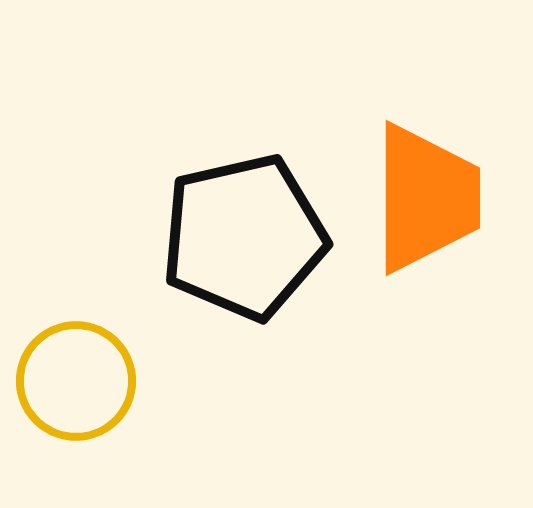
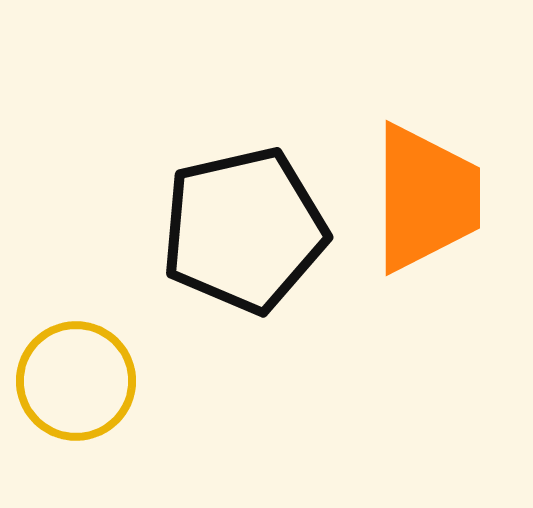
black pentagon: moved 7 px up
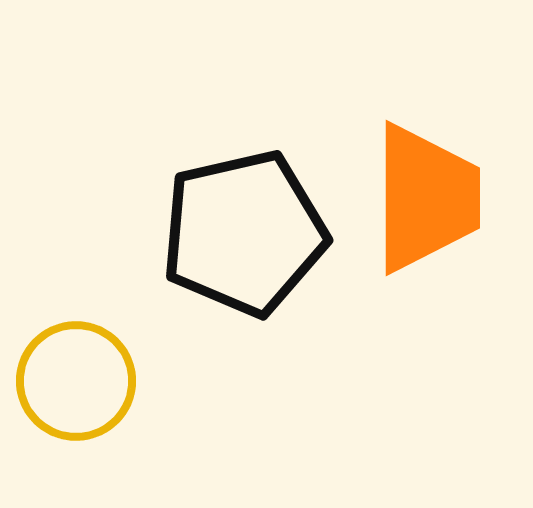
black pentagon: moved 3 px down
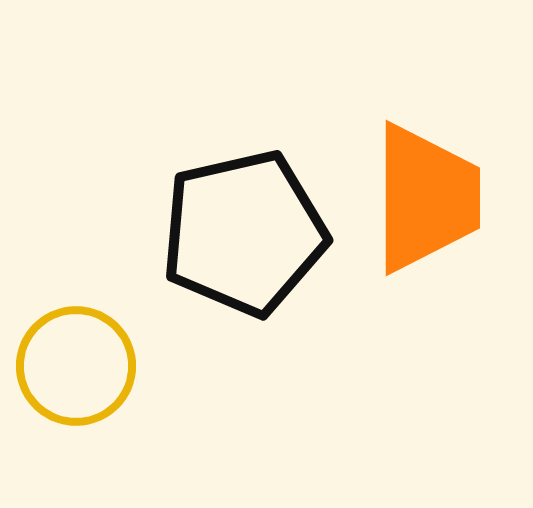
yellow circle: moved 15 px up
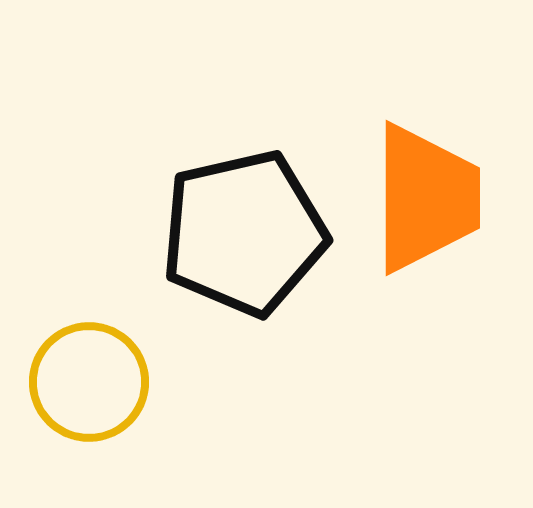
yellow circle: moved 13 px right, 16 px down
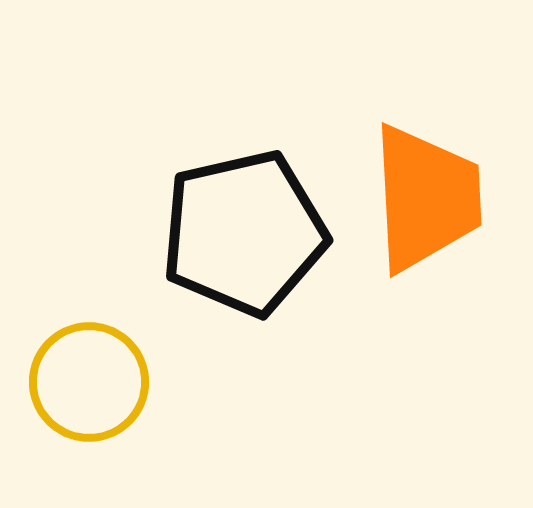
orange trapezoid: rotated 3 degrees counterclockwise
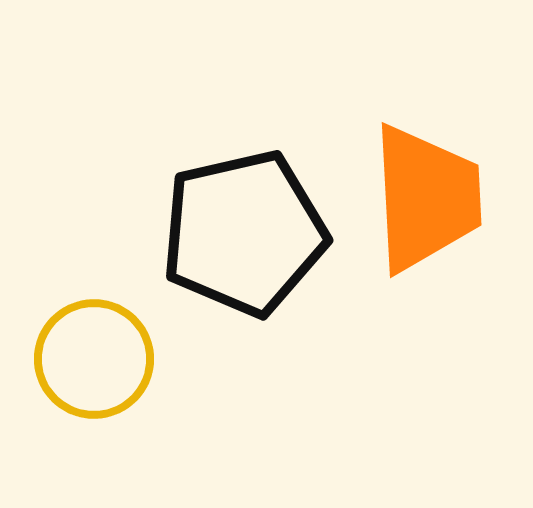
yellow circle: moved 5 px right, 23 px up
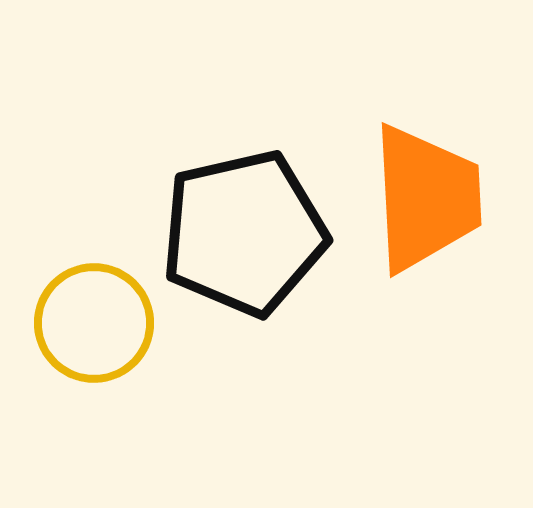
yellow circle: moved 36 px up
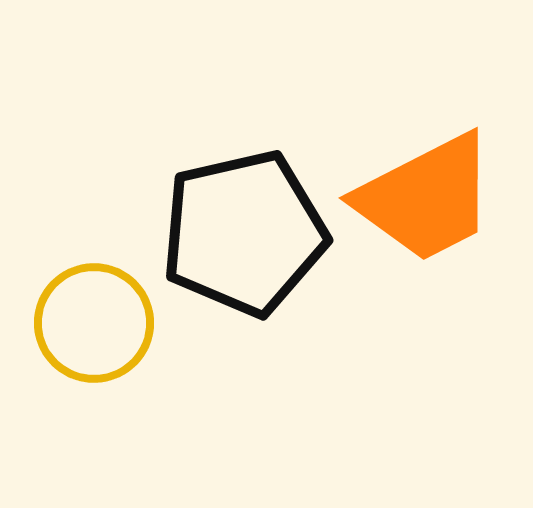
orange trapezoid: rotated 66 degrees clockwise
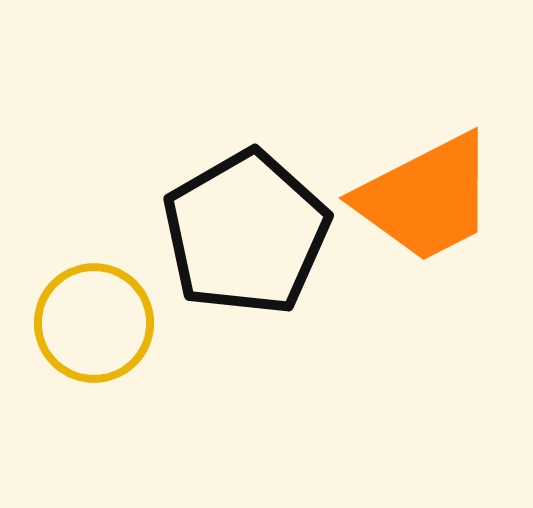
black pentagon: moved 2 px right; rotated 17 degrees counterclockwise
